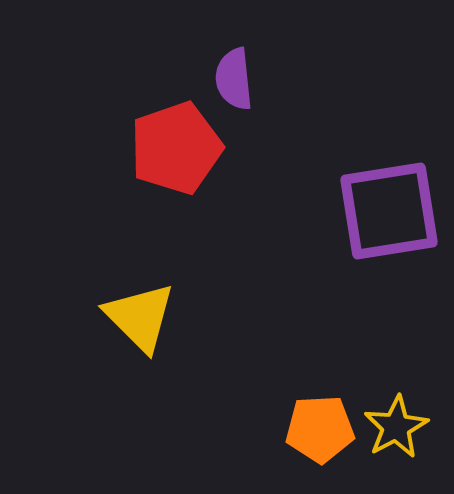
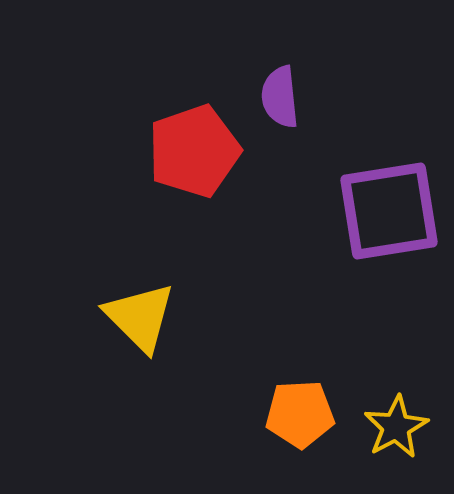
purple semicircle: moved 46 px right, 18 px down
red pentagon: moved 18 px right, 3 px down
orange pentagon: moved 20 px left, 15 px up
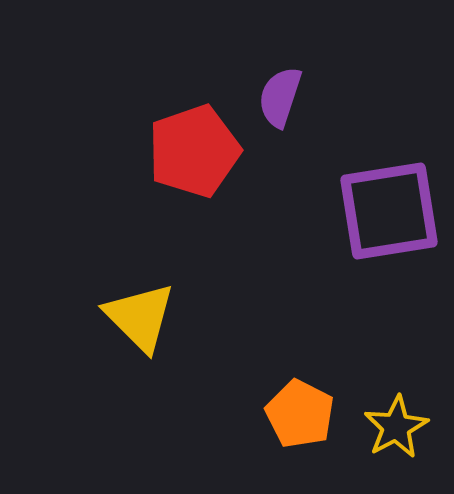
purple semicircle: rotated 24 degrees clockwise
orange pentagon: rotated 30 degrees clockwise
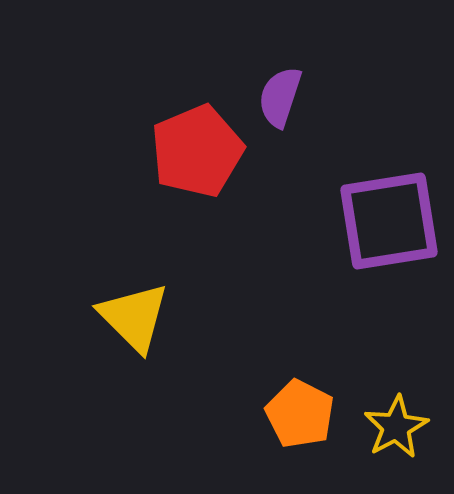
red pentagon: moved 3 px right; rotated 4 degrees counterclockwise
purple square: moved 10 px down
yellow triangle: moved 6 px left
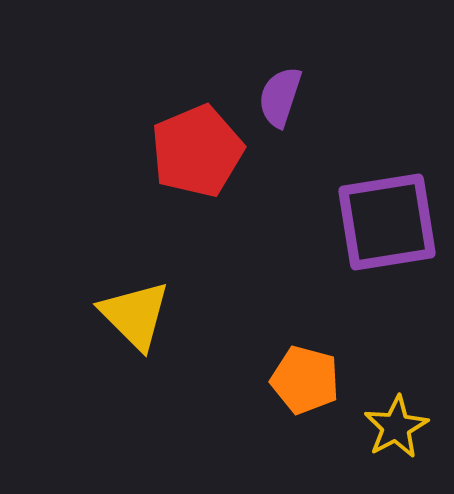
purple square: moved 2 px left, 1 px down
yellow triangle: moved 1 px right, 2 px up
orange pentagon: moved 5 px right, 34 px up; rotated 12 degrees counterclockwise
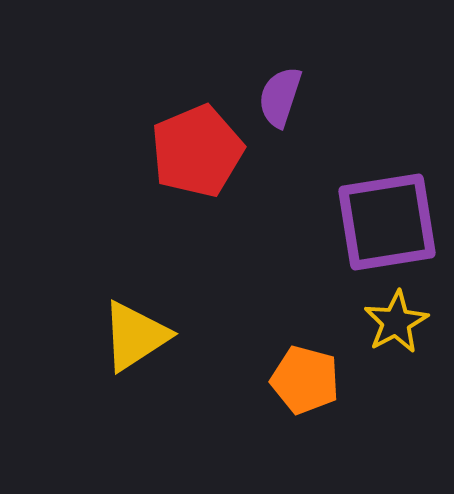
yellow triangle: moved 21 px down; rotated 42 degrees clockwise
yellow star: moved 105 px up
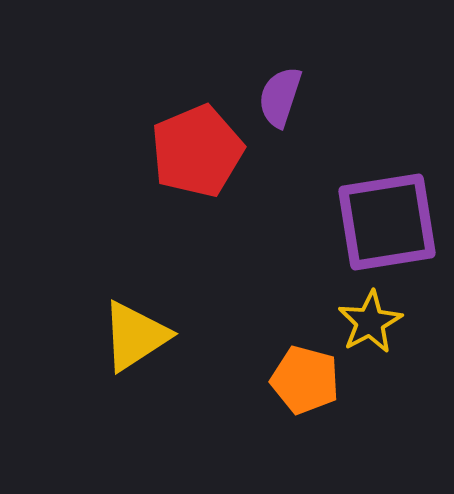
yellow star: moved 26 px left
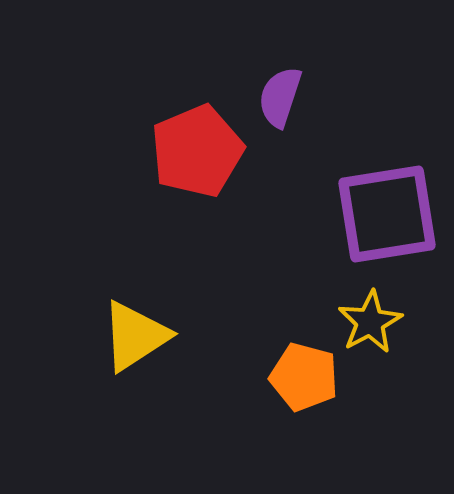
purple square: moved 8 px up
orange pentagon: moved 1 px left, 3 px up
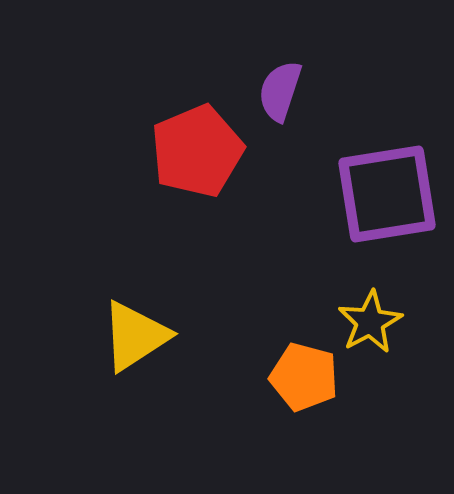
purple semicircle: moved 6 px up
purple square: moved 20 px up
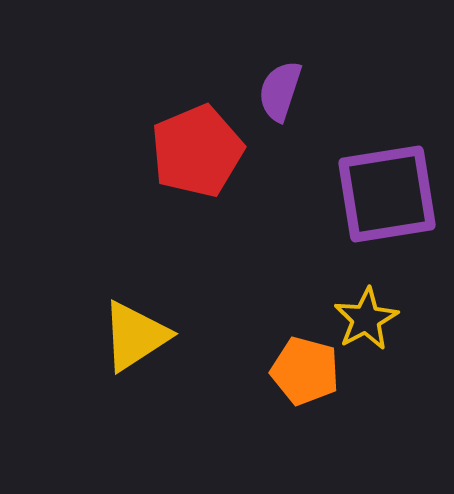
yellow star: moved 4 px left, 3 px up
orange pentagon: moved 1 px right, 6 px up
